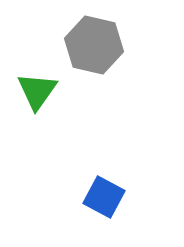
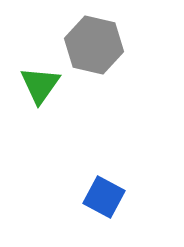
green triangle: moved 3 px right, 6 px up
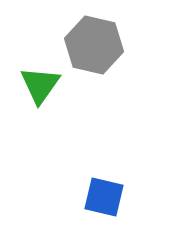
blue square: rotated 15 degrees counterclockwise
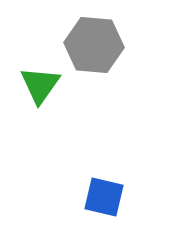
gray hexagon: rotated 8 degrees counterclockwise
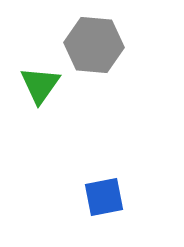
blue square: rotated 24 degrees counterclockwise
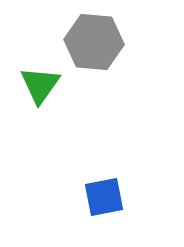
gray hexagon: moved 3 px up
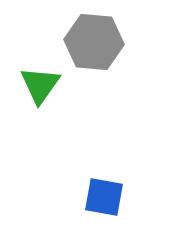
blue square: rotated 21 degrees clockwise
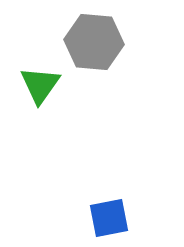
blue square: moved 5 px right, 21 px down; rotated 21 degrees counterclockwise
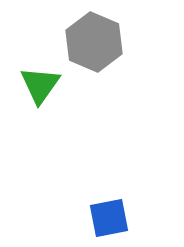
gray hexagon: rotated 18 degrees clockwise
